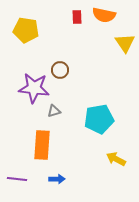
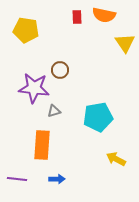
cyan pentagon: moved 1 px left, 2 px up
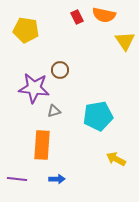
red rectangle: rotated 24 degrees counterclockwise
yellow triangle: moved 2 px up
cyan pentagon: moved 1 px up
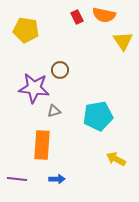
yellow triangle: moved 2 px left
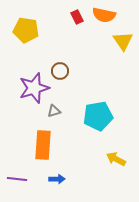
brown circle: moved 1 px down
purple star: rotated 24 degrees counterclockwise
orange rectangle: moved 1 px right
